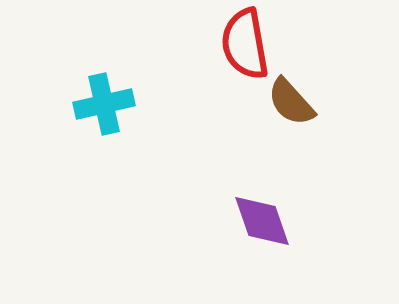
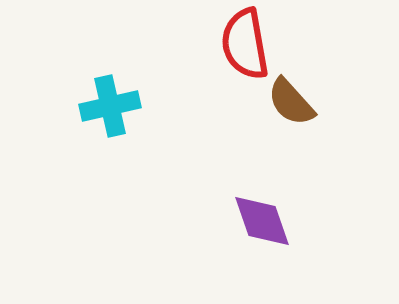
cyan cross: moved 6 px right, 2 px down
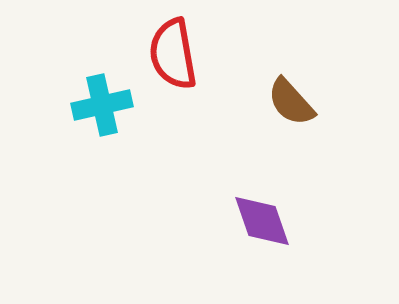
red semicircle: moved 72 px left, 10 px down
cyan cross: moved 8 px left, 1 px up
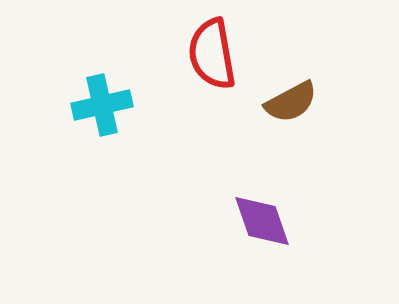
red semicircle: moved 39 px right
brown semicircle: rotated 76 degrees counterclockwise
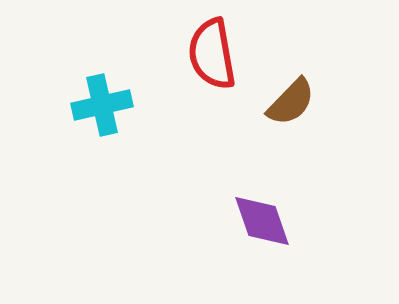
brown semicircle: rotated 18 degrees counterclockwise
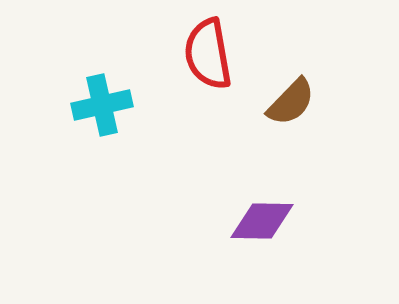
red semicircle: moved 4 px left
purple diamond: rotated 70 degrees counterclockwise
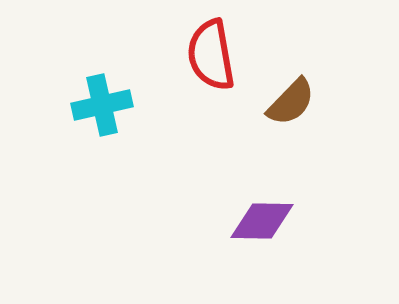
red semicircle: moved 3 px right, 1 px down
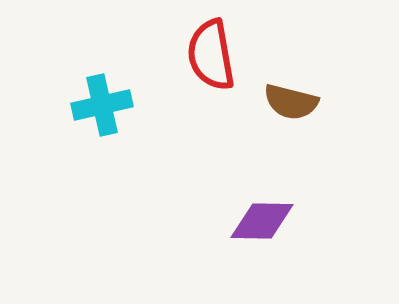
brown semicircle: rotated 60 degrees clockwise
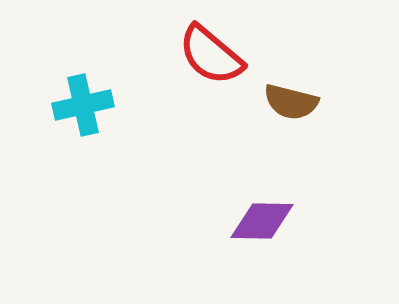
red semicircle: rotated 40 degrees counterclockwise
cyan cross: moved 19 px left
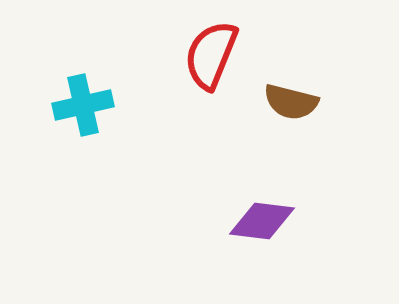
red semicircle: rotated 72 degrees clockwise
purple diamond: rotated 6 degrees clockwise
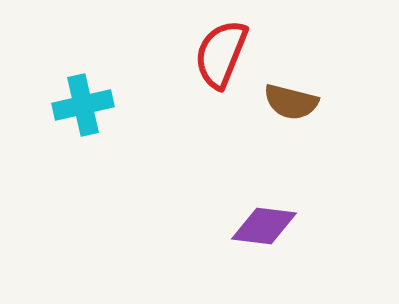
red semicircle: moved 10 px right, 1 px up
purple diamond: moved 2 px right, 5 px down
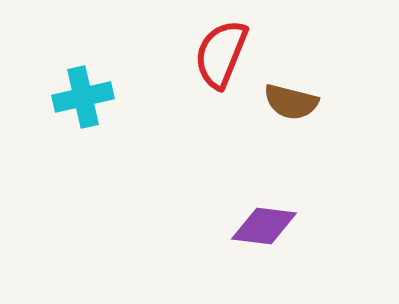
cyan cross: moved 8 px up
